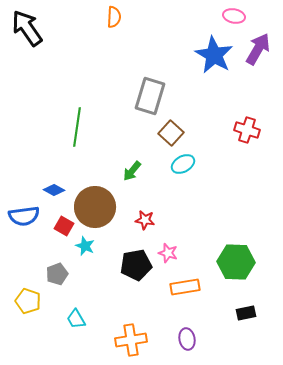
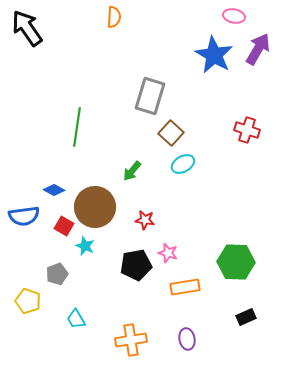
black rectangle: moved 4 px down; rotated 12 degrees counterclockwise
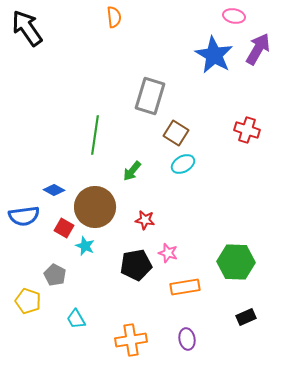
orange semicircle: rotated 10 degrees counterclockwise
green line: moved 18 px right, 8 px down
brown square: moved 5 px right; rotated 10 degrees counterclockwise
red square: moved 2 px down
gray pentagon: moved 2 px left, 1 px down; rotated 25 degrees counterclockwise
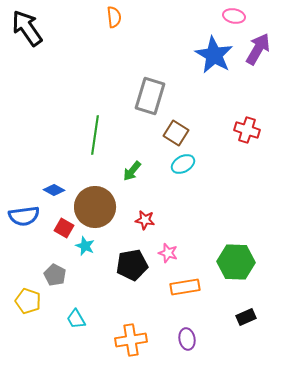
black pentagon: moved 4 px left
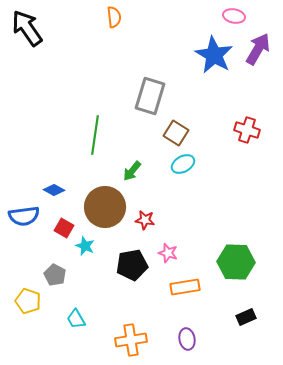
brown circle: moved 10 px right
